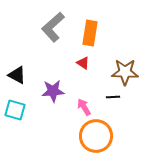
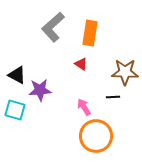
red triangle: moved 2 px left, 1 px down
purple star: moved 13 px left, 1 px up
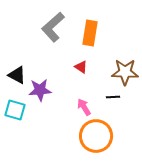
red triangle: moved 3 px down
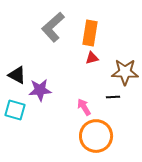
red triangle: moved 11 px right, 9 px up; rotated 48 degrees counterclockwise
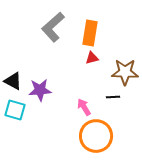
black triangle: moved 4 px left, 6 px down
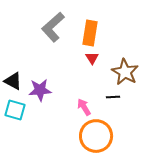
red triangle: rotated 48 degrees counterclockwise
brown star: rotated 28 degrees clockwise
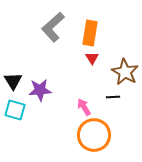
black triangle: rotated 30 degrees clockwise
orange circle: moved 2 px left, 1 px up
